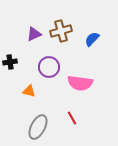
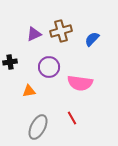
orange triangle: rotated 24 degrees counterclockwise
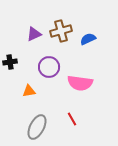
blue semicircle: moved 4 px left; rotated 21 degrees clockwise
red line: moved 1 px down
gray ellipse: moved 1 px left
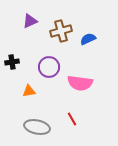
purple triangle: moved 4 px left, 13 px up
black cross: moved 2 px right
gray ellipse: rotated 75 degrees clockwise
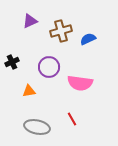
black cross: rotated 16 degrees counterclockwise
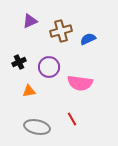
black cross: moved 7 px right
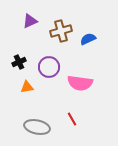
orange triangle: moved 2 px left, 4 px up
